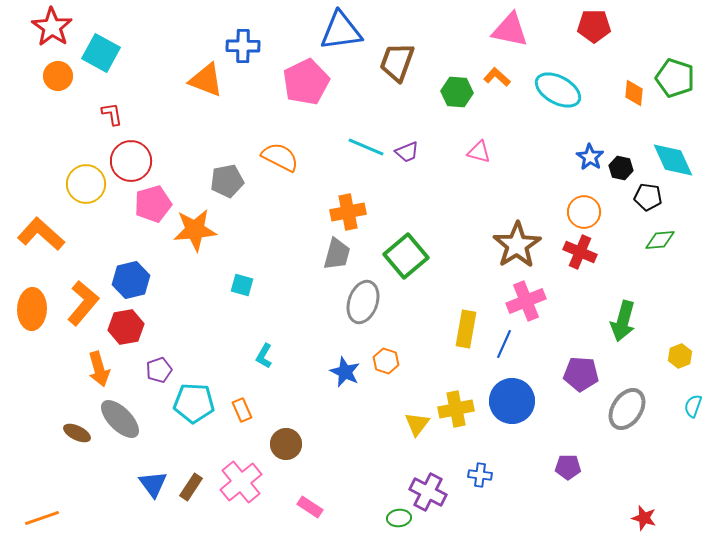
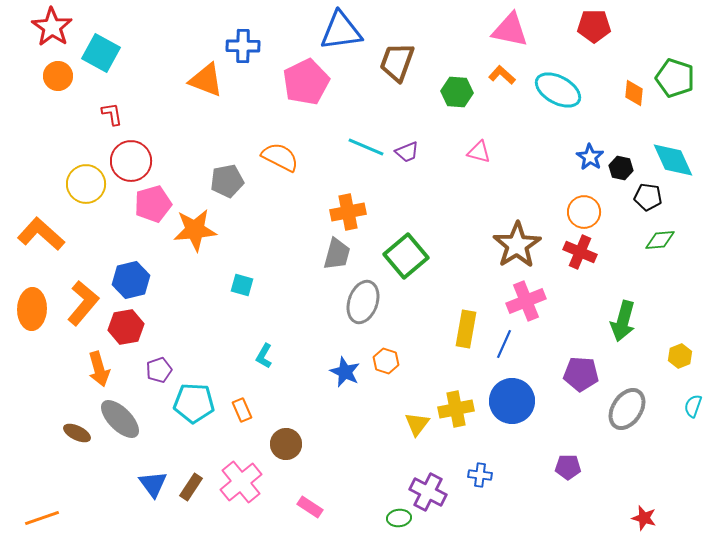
orange L-shape at (497, 77): moved 5 px right, 2 px up
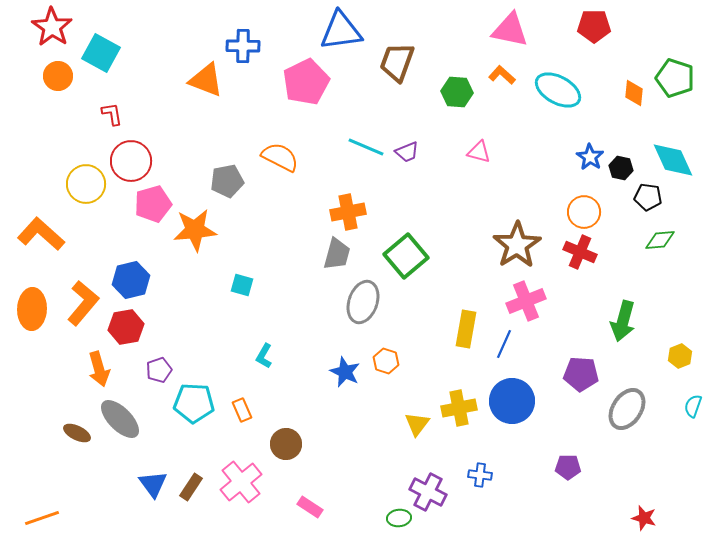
yellow cross at (456, 409): moved 3 px right, 1 px up
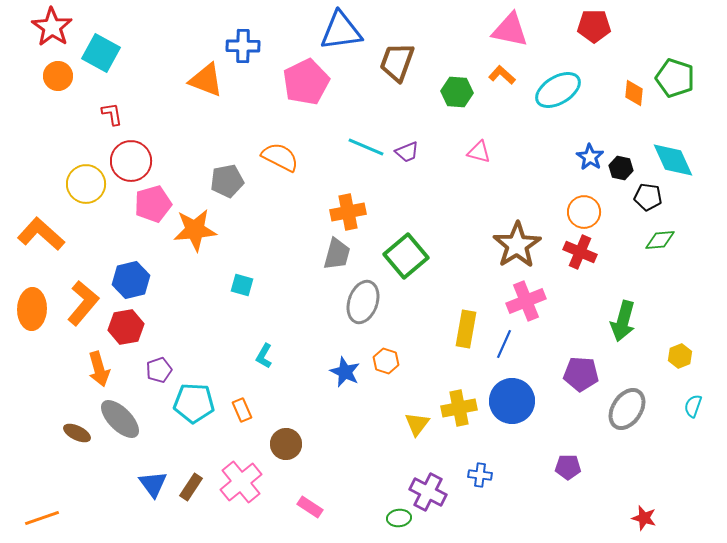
cyan ellipse at (558, 90): rotated 60 degrees counterclockwise
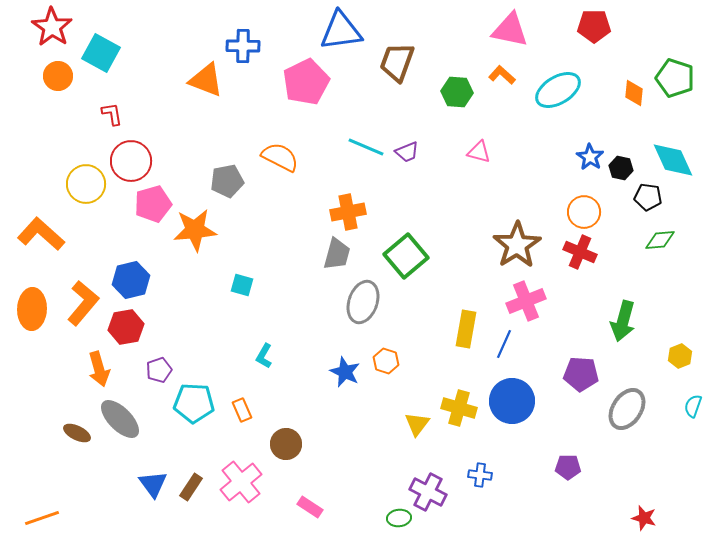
yellow cross at (459, 408): rotated 28 degrees clockwise
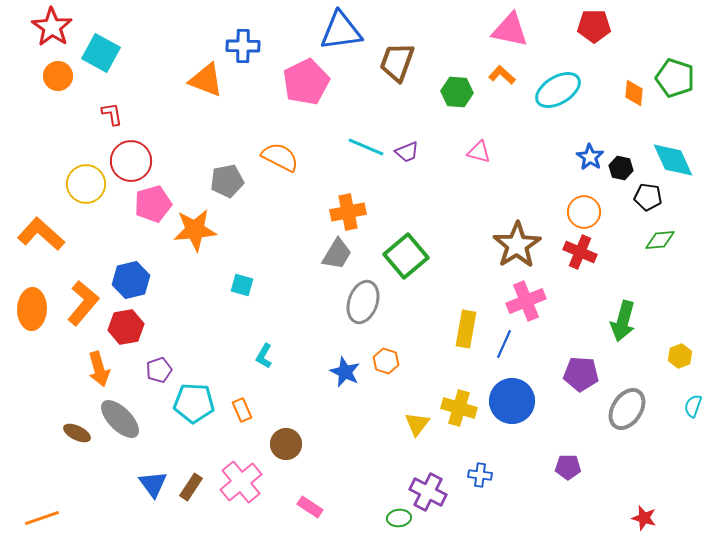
gray trapezoid at (337, 254): rotated 16 degrees clockwise
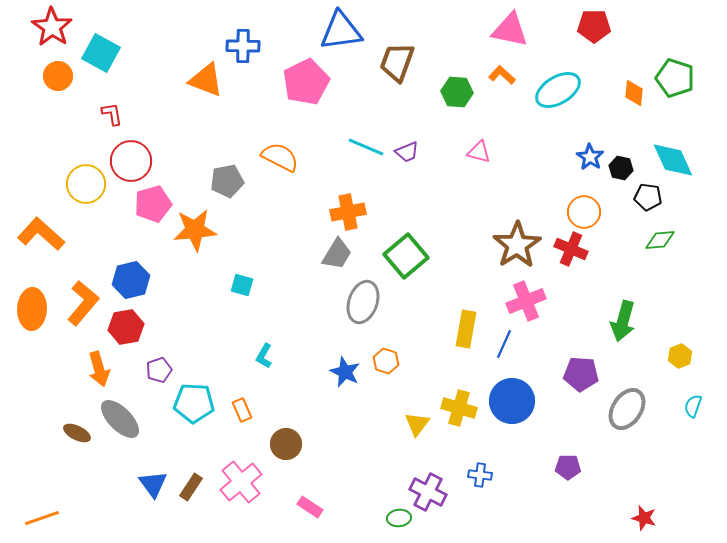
red cross at (580, 252): moved 9 px left, 3 px up
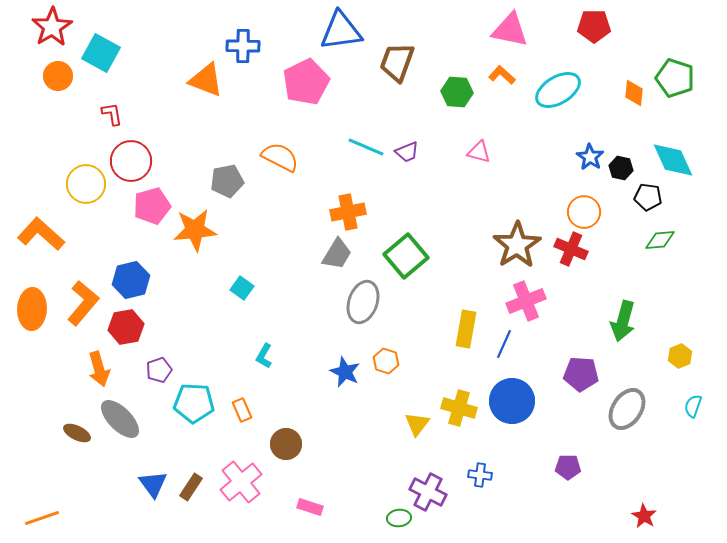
red star at (52, 27): rotated 6 degrees clockwise
pink pentagon at (153, 204): moved 1 px left, 2 px down
cyan square at (242, 285): moved 3 px down; rotated 20 degrees clockwise
pink rectangle at (310, 507): rotated 15 degrees counterclockwise
red star at (644, 518): moved 2 px up; rotated 15 degrees clockwise
